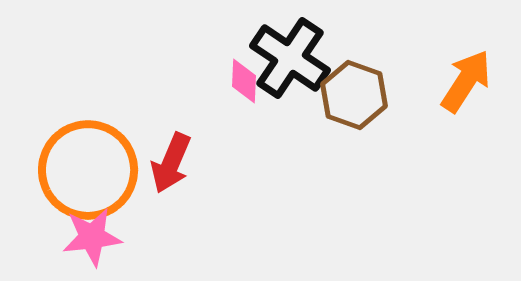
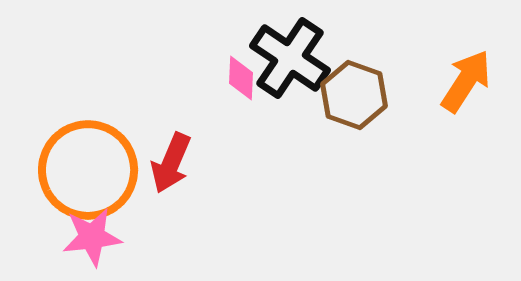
pink diamond: moved 3 px left, 3 px up
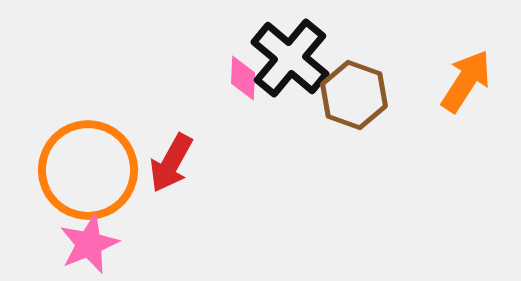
black cross: rotated 6 degrees clockwise
pink diamond: moved 2 px right
red arrow: rotated 6 degrees clockwise
pink star: moved 3 px left, 7 px down; rotated 16 degrees counterclockwise
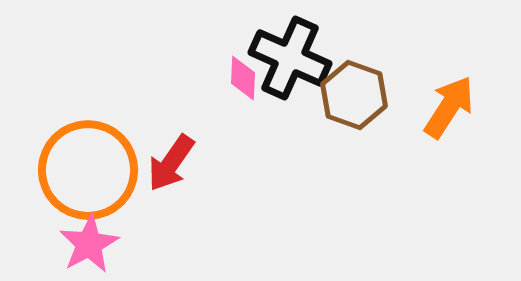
black cross: rotated 16 degrees counterclockwise
orange arrow: moved 17 px left, 26 px down
red arrow: rotated 6 degrees clockwise
pink star: rotated 6 degrees counterclockwise
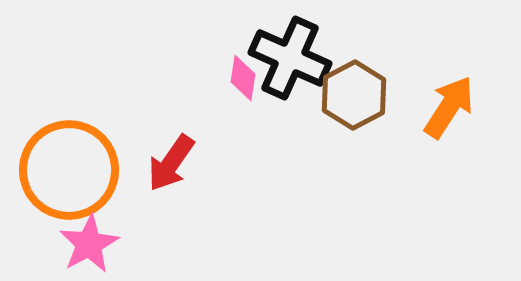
pink diamond: rotated 6 degrees clockwise
brown hexagon: rotated 12 degrees clockwise
orange circle: moved 19 px left
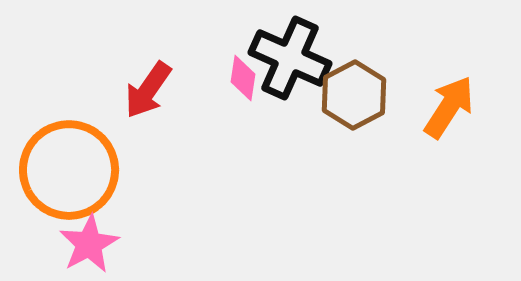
red arrow: moved 23 px left, 73 px up
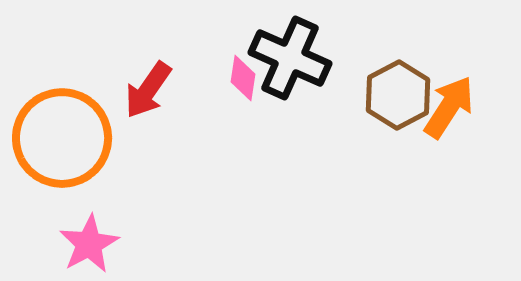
brown hexagon: moved 44 px right
orange circle: moved 7 px left, 32 px up
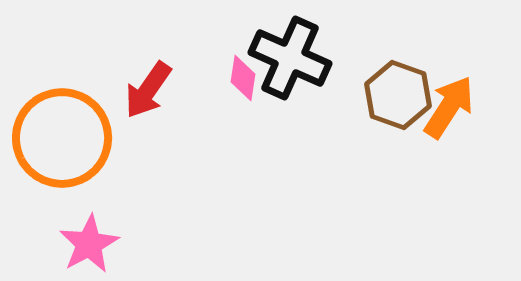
brown hexagon: rotated 12 degrees counterclockwise
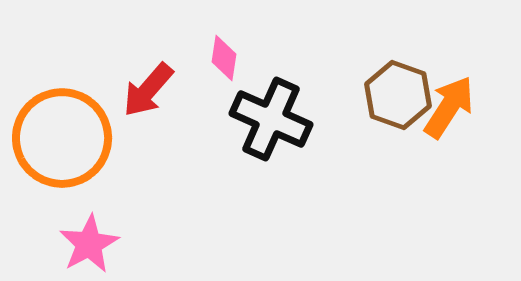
black cross: moved 19 px left, 61 px down
pink diamond: moved 19 px left, 20 px up
red arrow: rotated 6 degrees clockwise
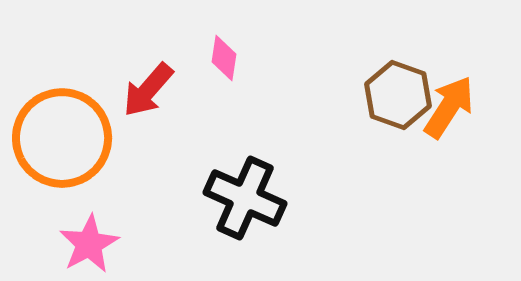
black cross: moved 26 px left, 79 px down
